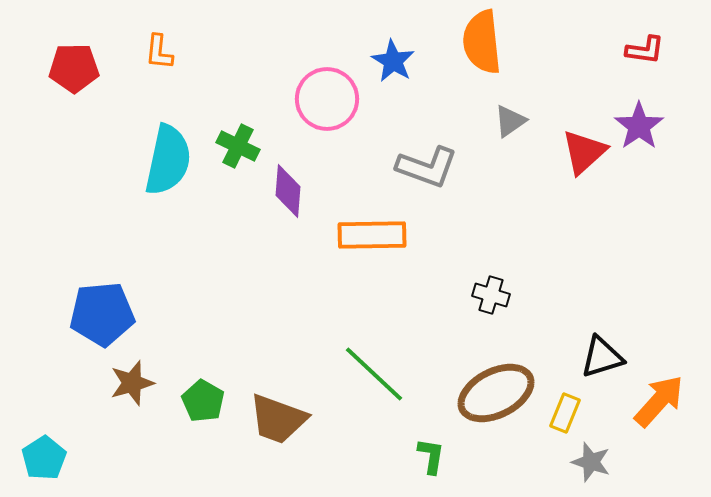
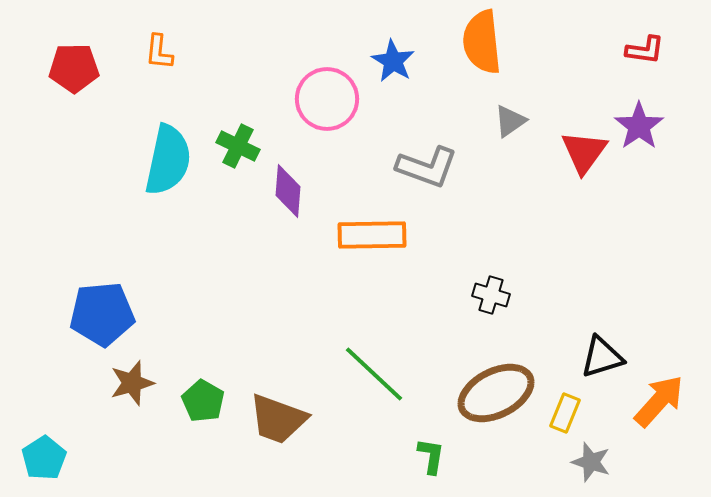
red triangle: rotated 12 degrees counterclockwise
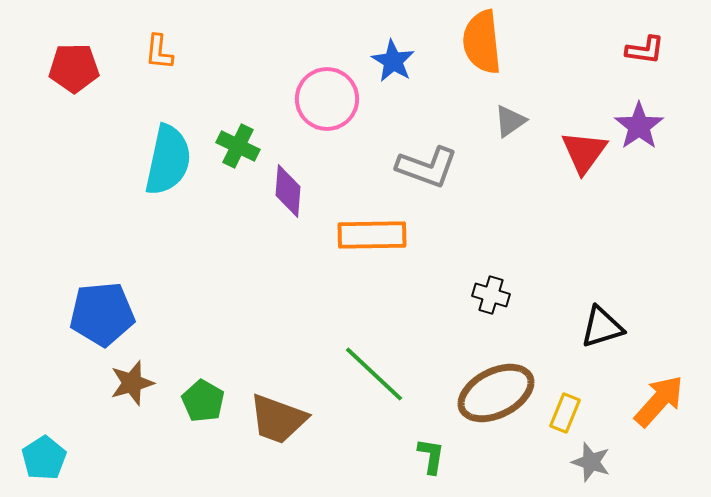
black triangle: moved 30 px up
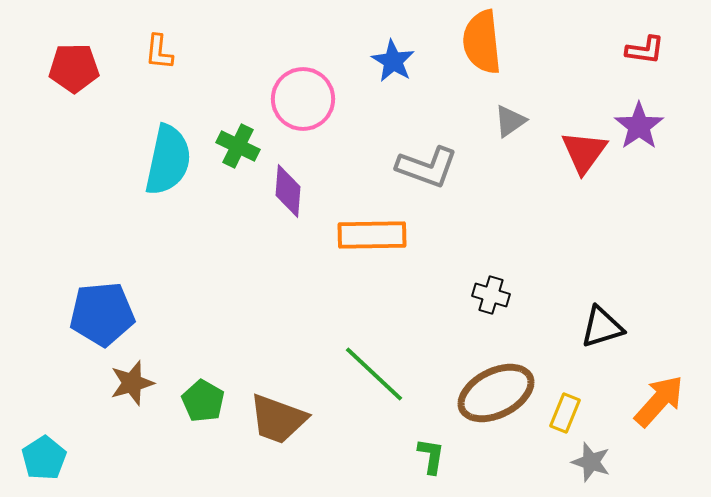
pink circle: moved 24 px left
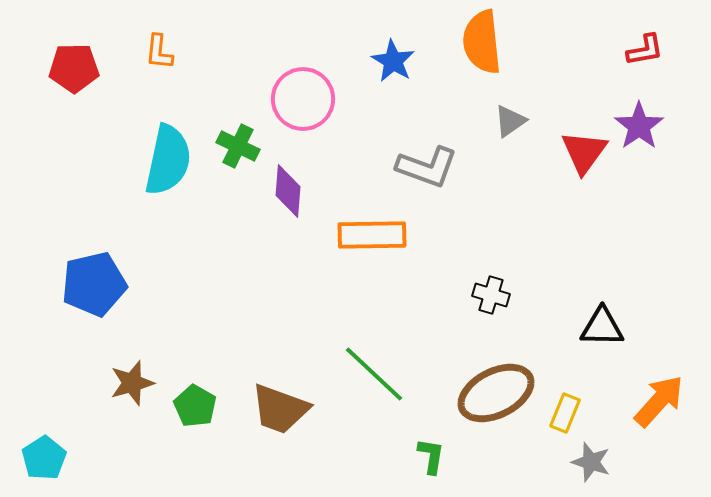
red L-shape: rotated 18 degrees counterclockwise
blue pentagon: moved 8 px left, 30 px up; rotated 8 degrees counterclockwise
black triangle: rotated 18 degrees clockwise
green pentagon: moved 8 px left, 5 px down
brown trapezoid: moved 2 px right, 10 px up
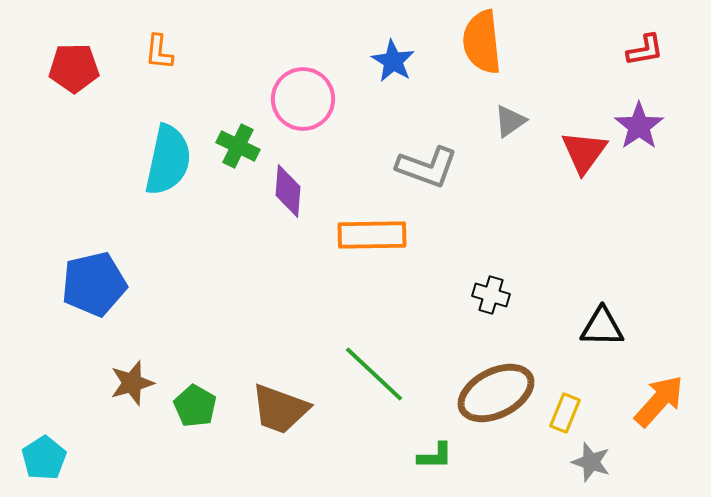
green L-shape: moved 4 px right; rotated 81 degrees clockwise
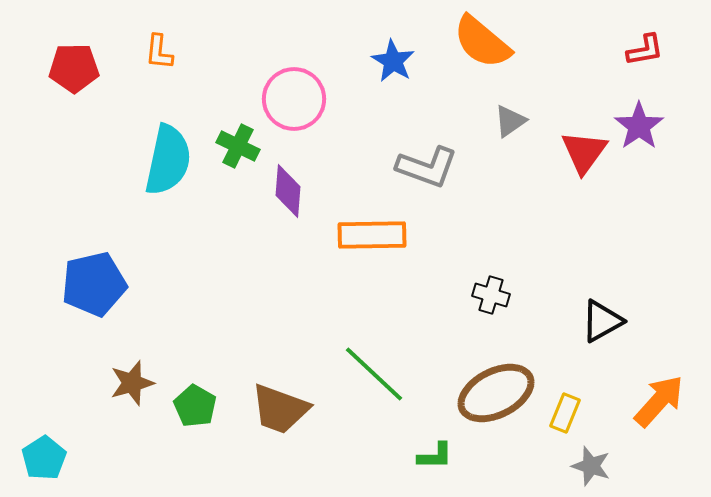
orange semicircle: rotated 44 degrees counterclockwise
pink circle: moved 9 px left
black triangle: moved 6 px up; rotated 30 degrees counterclockwise
gray star: moved 4 px down
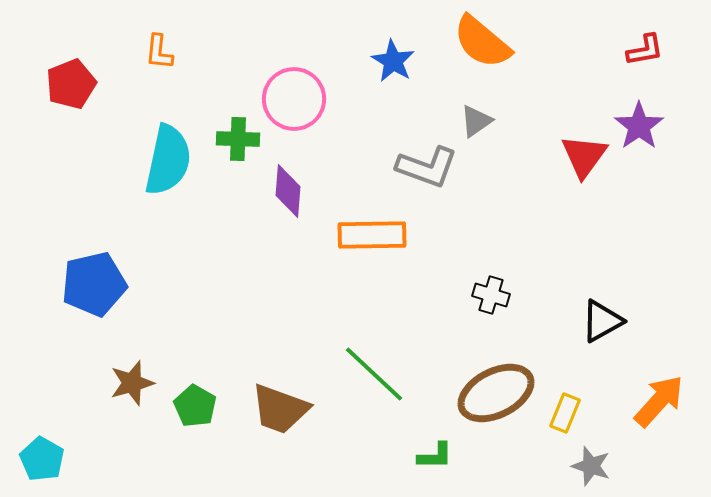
red pentagon: moved 3 px left, 16 px down; rotated 21 degrees counterclockwise
gray triangle: moved 34 px left
green cross: moved 7 px up; rotated 24 degrees counterclockwise
red triangle: moved 4 px down
cyan pentagon: moved 2 px left, 1 px down; rotated 9 degrees counterclockwise
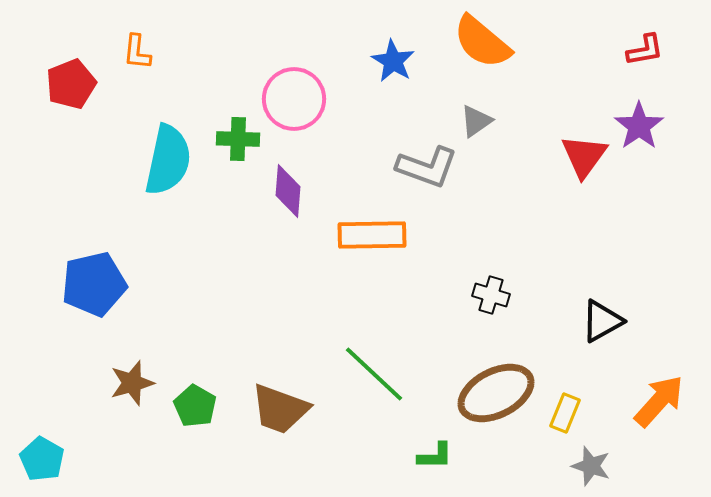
orange L-shape: moved 22 px left
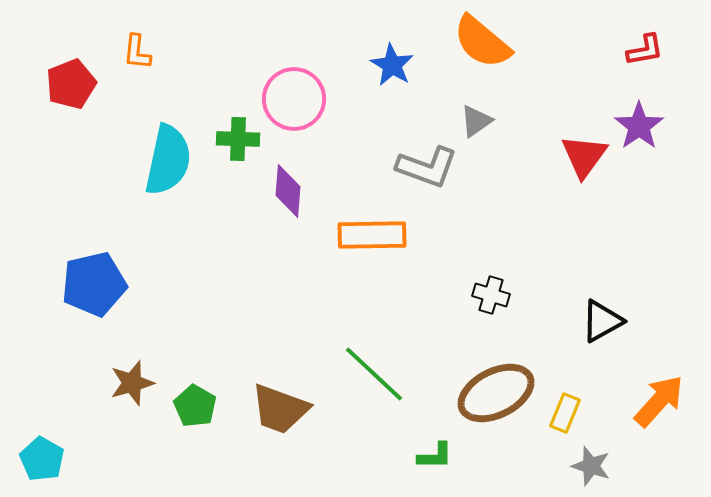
blue star: moved 1 px left, 4 px down
